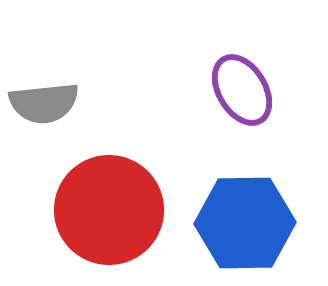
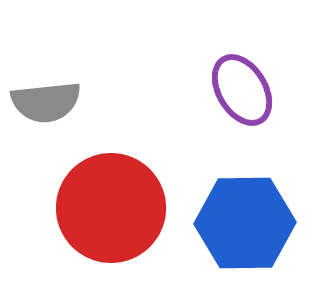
gray semicircle: moved 2 px right, 1 px up
red circle: moved 2 px right, 2 px up
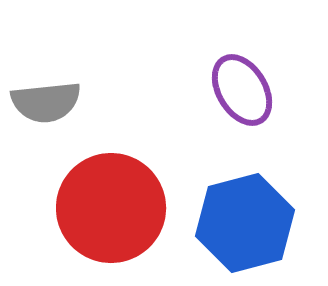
blue hexagon: rotated 14 degrees counterclockwise
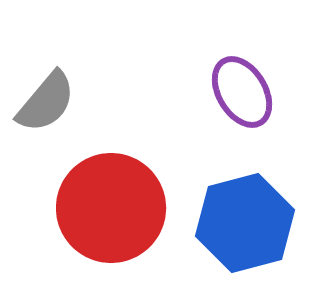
purple ellipse: moved 2 px down
gray semicircle: rotated 44 degrees counterclockwise
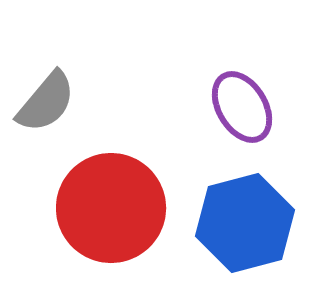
purple ellipse: moved 15 px down
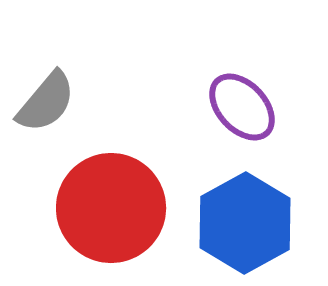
purple ellipse: rotated 12 degrees counterclockwise
blue hexagon: rotated 14 degrees counterclockwise
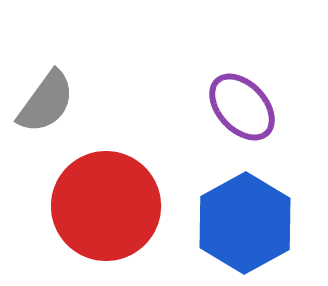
gray semicircle: rotated 4 degrees counterclockwise
red circle: moved 5 px left, 2 px up
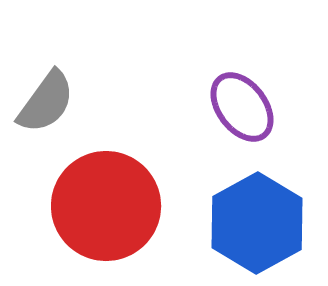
purple ellipse: rotated 6 degrees clockwise
blue hexagon: moved 12 px right
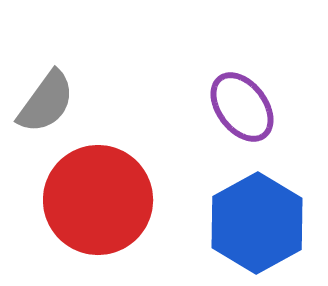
red circle: moved 8 px left, 6 px up
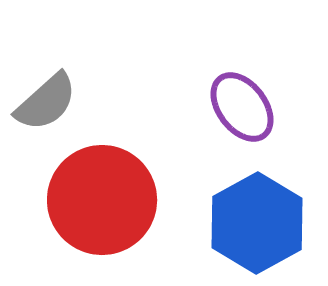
gray semicircle: rotated 12 degrees clockwise
red circle: moved 4 px right
